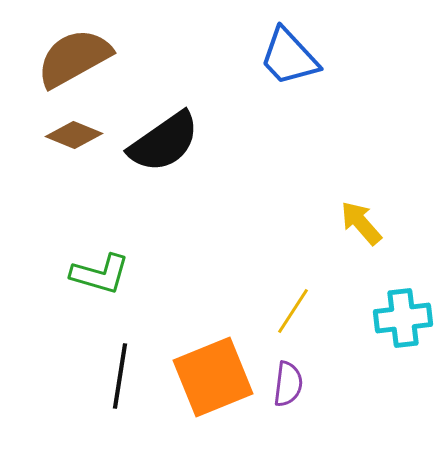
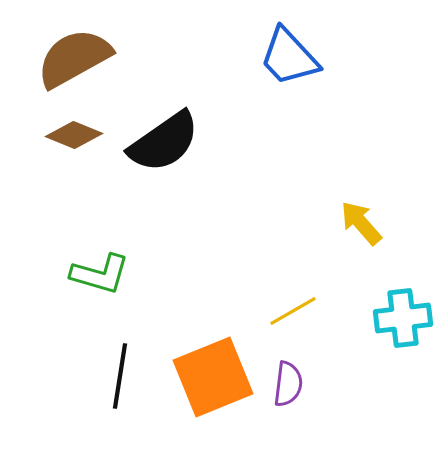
yellow line: rotated 27 degrees clockwise
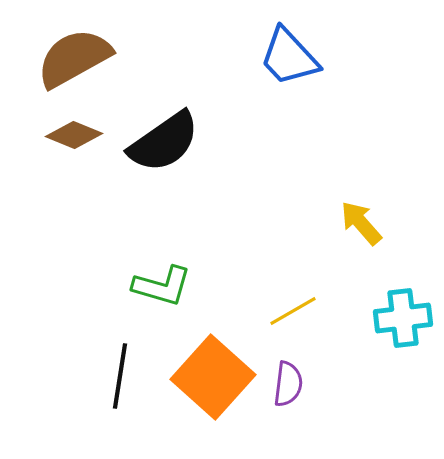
green L-shape: moved 62 px right, 12 px down
orange square: rotated 26 degrees counterclockwise
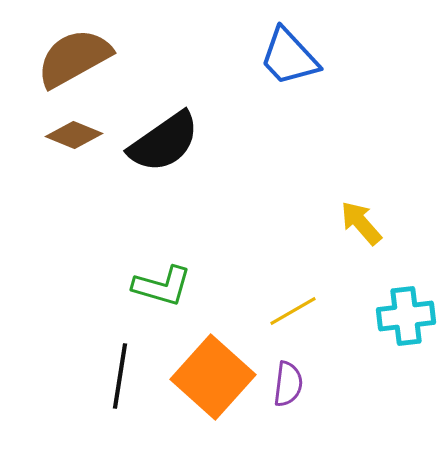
cyan cross: moved 3 px right, 2 px up
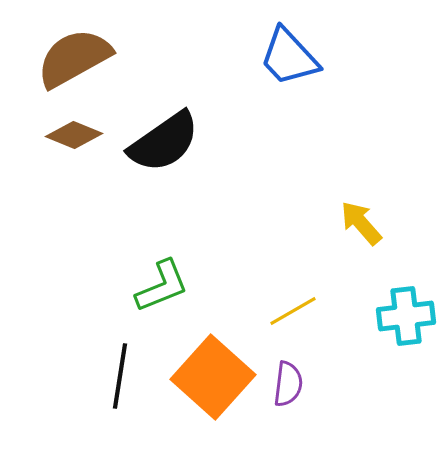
green L-shape: rotated 38 degrees counterclockwise
